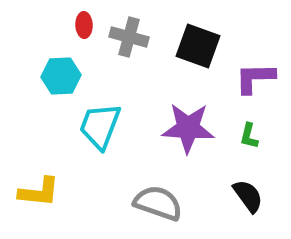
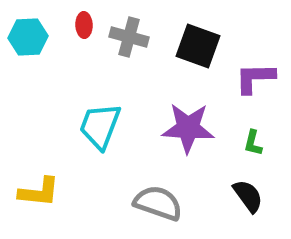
cyan hexagon: moved 33 px left, 39 px up
green L-shape: moved 4 px right, 7 px down
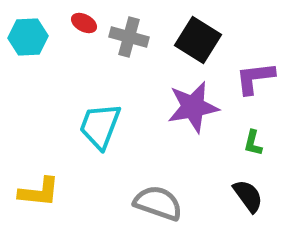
red ellipse: moved 2 px up; rotated 60 degrees counterclockwise
black square: moved 6 px up; rotated 12 degrees clockwise
purple L-shape: rotated 6 degrees counterclockwise
purple star: moved 5 px right, 21 px up; rotated 14 degrees counterclockwise
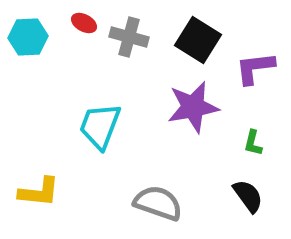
purple L-shape: moved 10 px up
